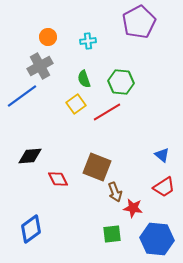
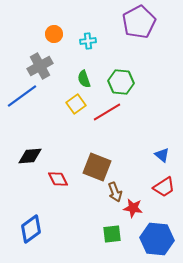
orange circle: moved 6 px right, 3 px up
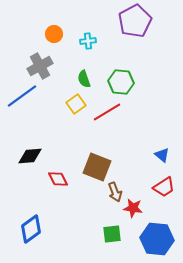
purple pentagon: moved 4 px left, 1 px up
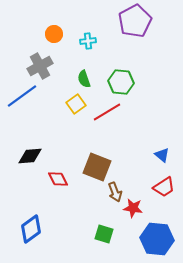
green square: moved 8 px left; rotated 24 degrees clockwise
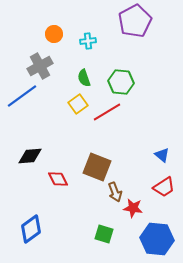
green semicircle: moved 1 px up
yellow square: moved 2 px right
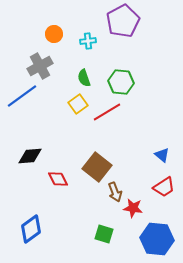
purple pentagon: moved 12 px left
brown square: rotated 16 degrees clockwise
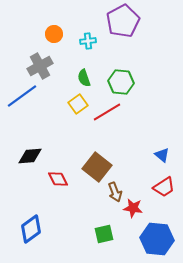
green square: rotated 30 degrees counterclockwise
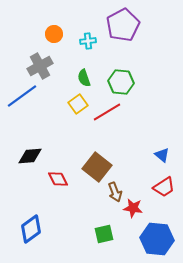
purple pentagon: moved 4 px down
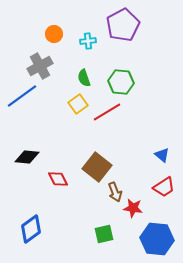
black diamond: moved 3 px left, 1 px down; rotated 10 degrees clockwise
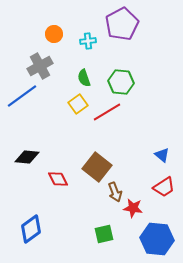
purple pentagon: moved 1 px left, 1 px up
